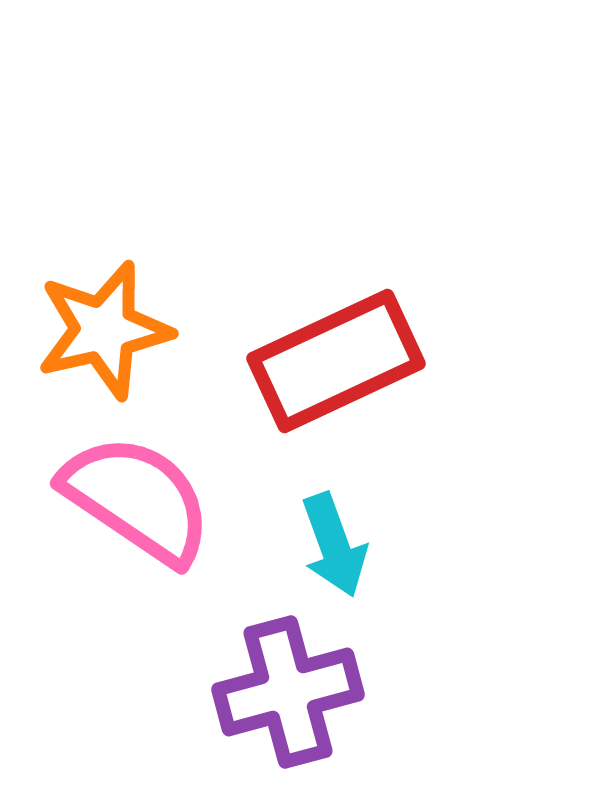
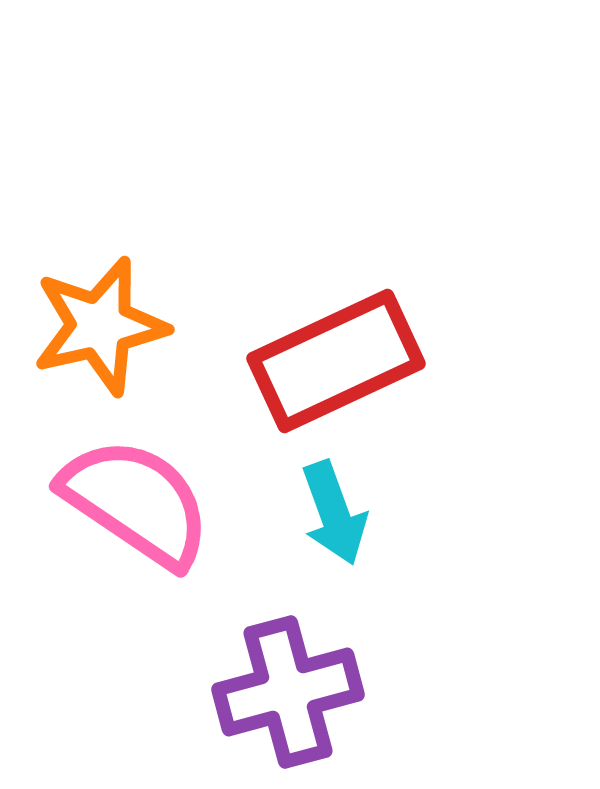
orange star: moved 4 px left, 4 px up
pink semicircle: moved 1 px left, 3 px down
cyan arrow: moved 32 px up
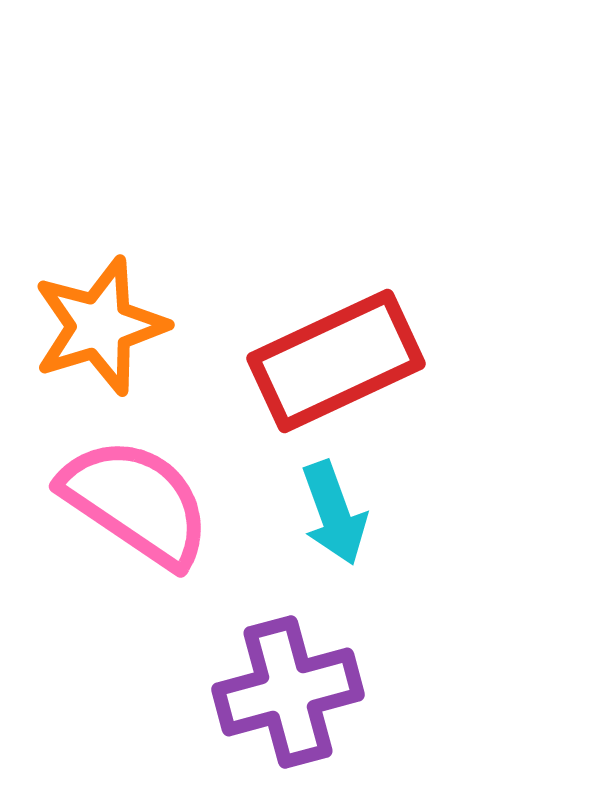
orange star: rotated 4 degrees counterclockwise
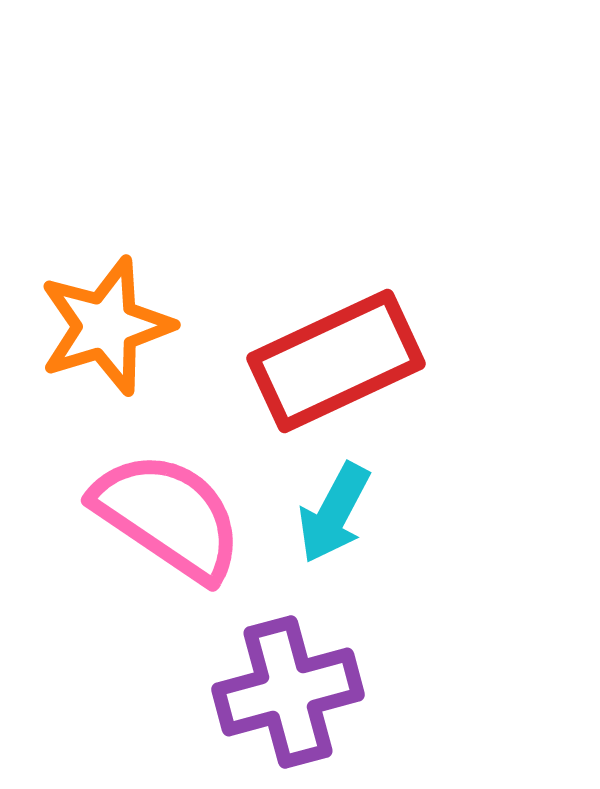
orange star: moved 6 px right
pink semicircle: moved 32 px right, 14 px down
cyan arrow: rotated 48 degrees clockwise
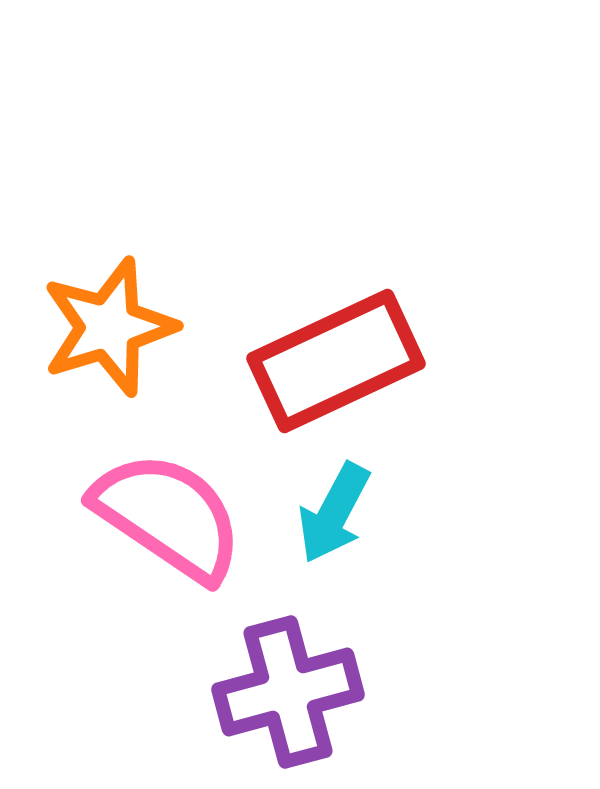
orange star: moved 3 px right, 1 px down
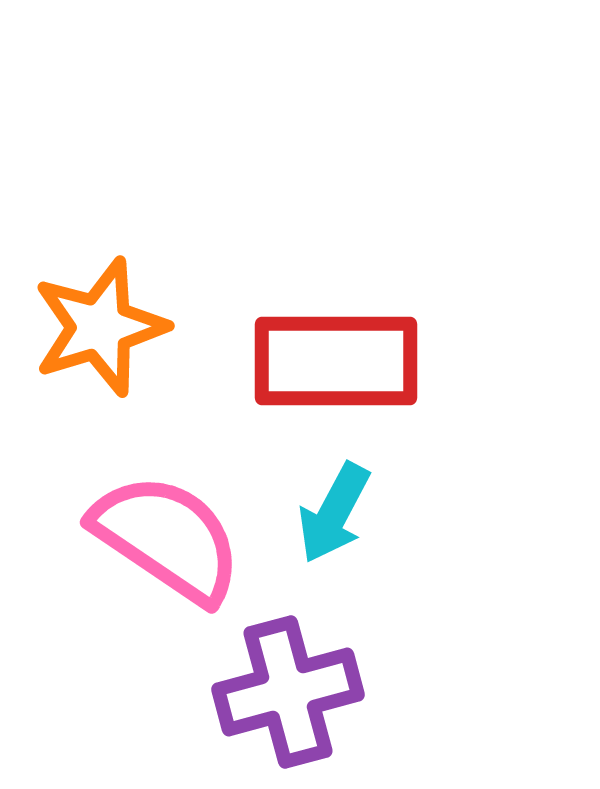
orange star: moved 9 px left
red rectangle: rotated 25 degrees clockwise
pink semicircle: moved 1 px left, 22 px down
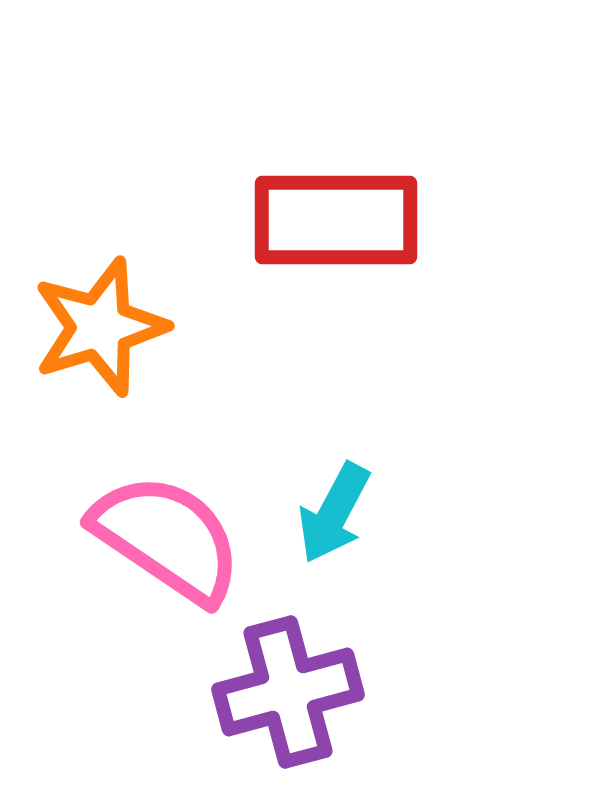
red rectangle: moved 141 px up
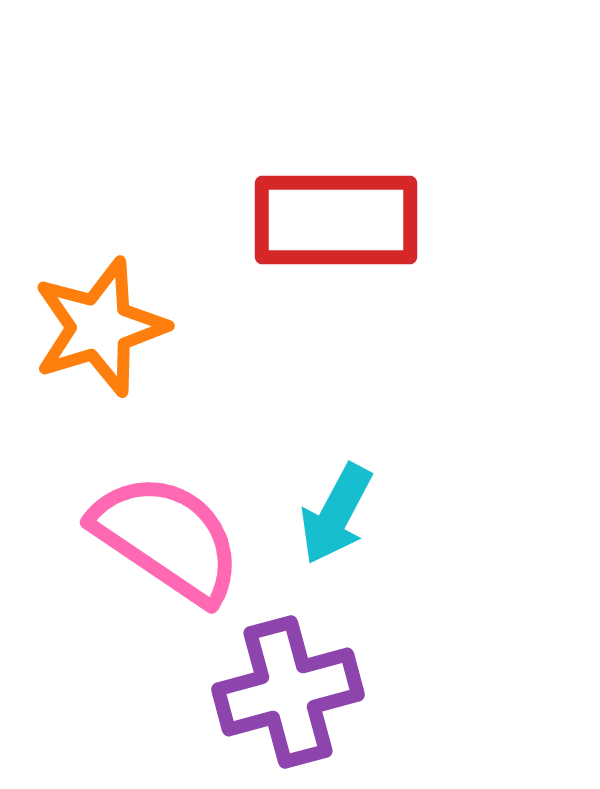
cyan arrow: moved 2 px right, 1 px down
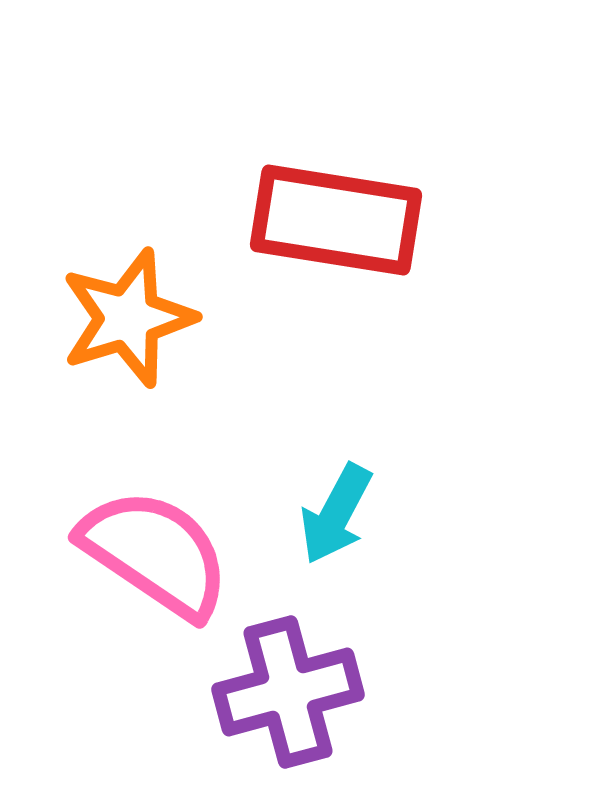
red rectangle: rotated 9 degrees clockwise
orange star: moved 28 px right, 9 px up
pink semicircle: moved 12 px left, 15 px down
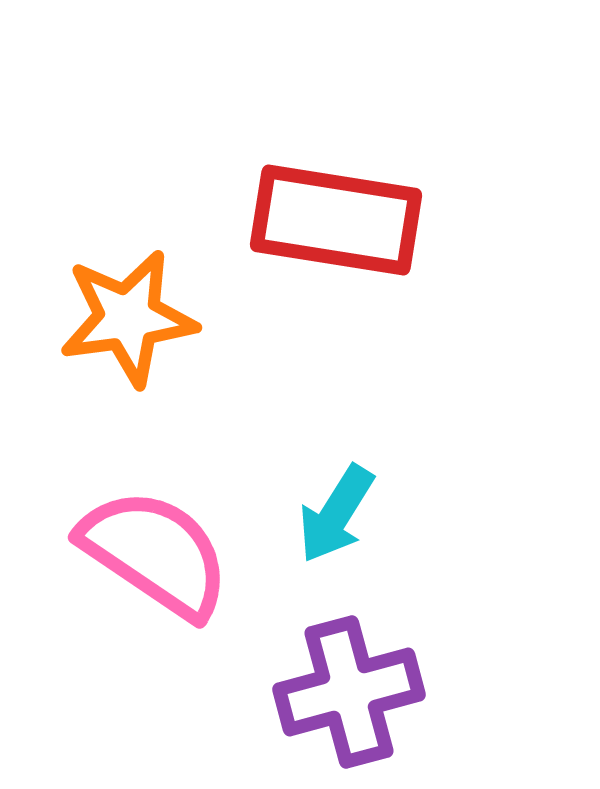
orange star: rotated 9 degrees clockwise
cyan arrow: rotated 4 degrees clockwise
purple cross: moved 61 px right
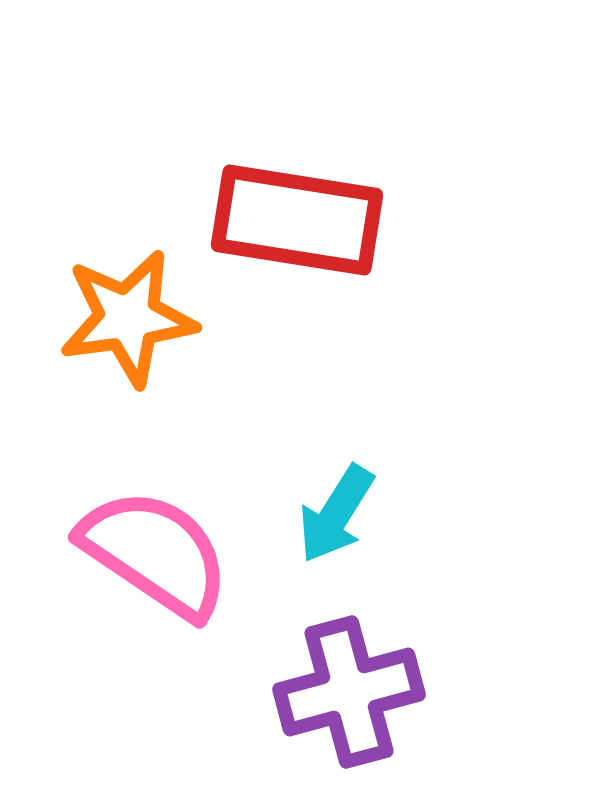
red rectangle: moved 39 px left
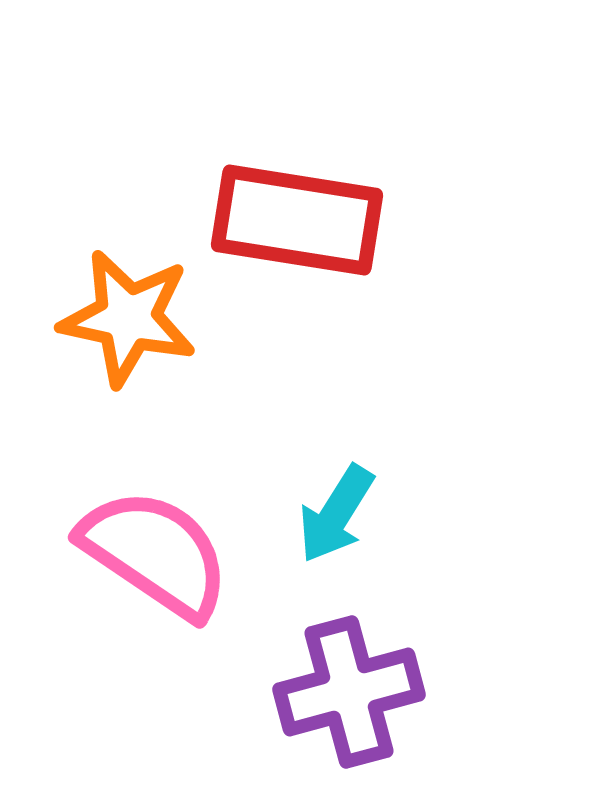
orange star: rotated 20 degrees clockwise
